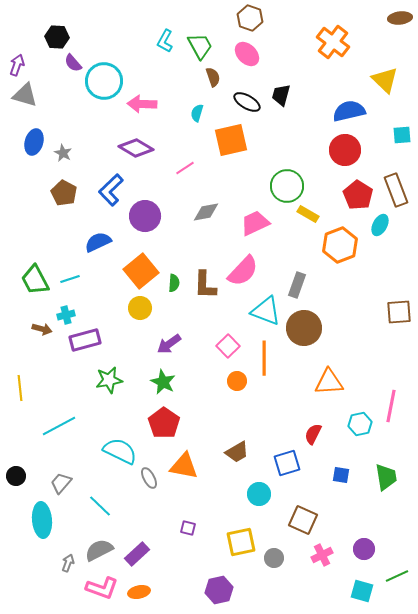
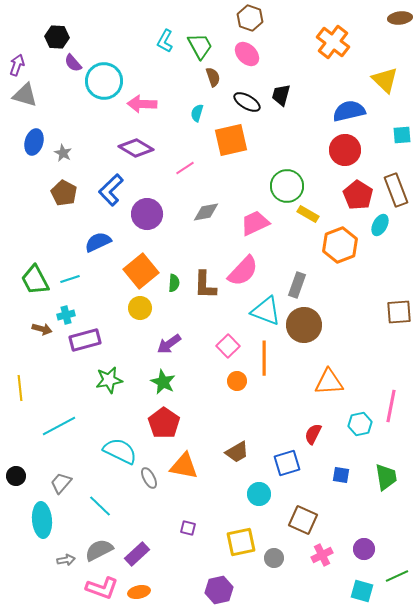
purple circle at (145, 216): moved 2 px right, 2 px up
brown circle at (304, 328): moved 3 px up
gray arrow at (68, 563): moved 2 px left, 3 px up; rotated 60 degrees clockwise
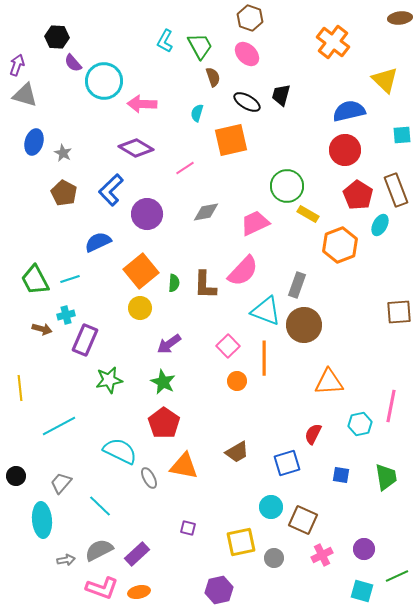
purple rectangle at (85, 340): rotated 52 degrees counterclockwise
cyan circle at (259, 494): moved 12 px right, 13 px down
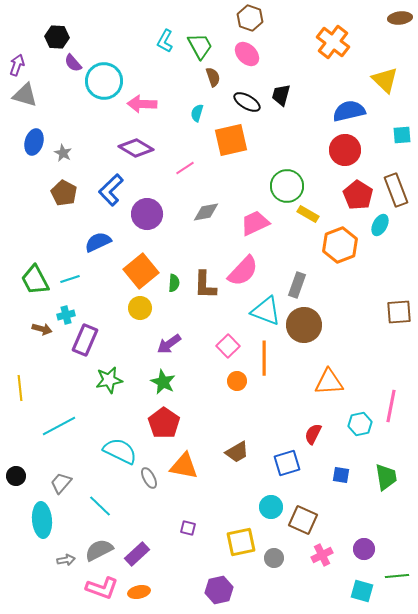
green line at (397, 576): rotated 20 degrees clockwise
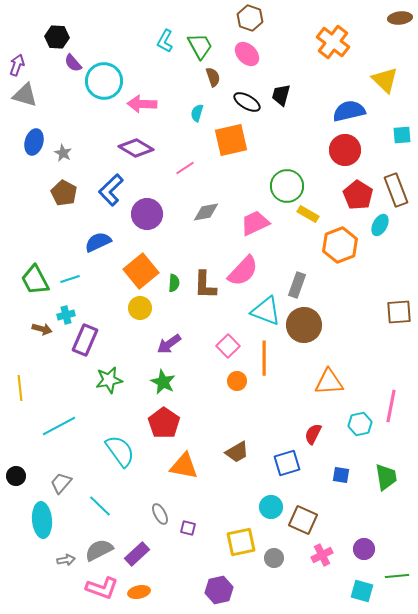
cyan semicircle at (120, 451): rotated 28 degrees clockwise
gray ellipse at (149, 478): moved 11 px right, 36 px down
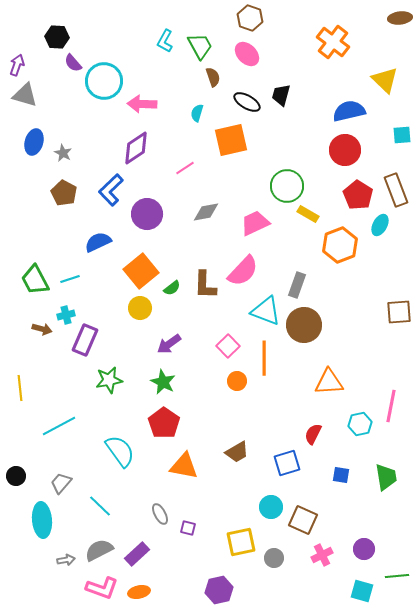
purple diamond at (136, 148): rotated 64 degrees counterclockwise
green semicircle at (174, 283): moved 2 px left, 5 px down; rotated 48 degrees clockwise
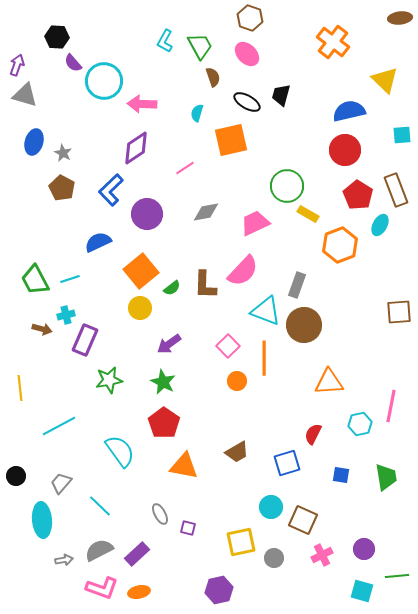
brown pentagon at (64, 193): moved 2 px left, 5 px up
gray arrow at (66, 560): moved 2 px left
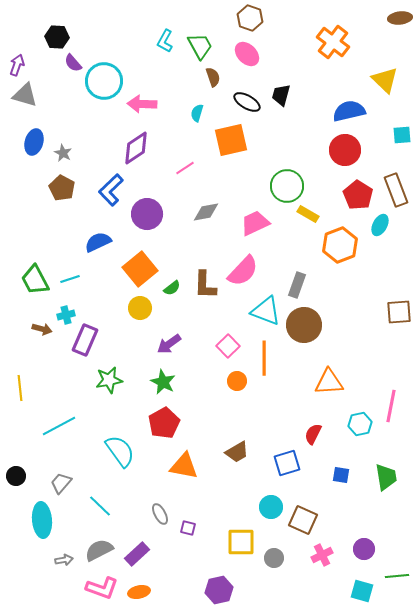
orange square at (141, 271): moved 1 px left, 2 px up
red pentagon at (164, 423): rotated 8 degrees clockwise
yellow square at (241, 542): rotated 12 degrees clockwise
